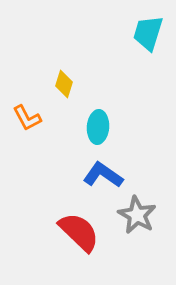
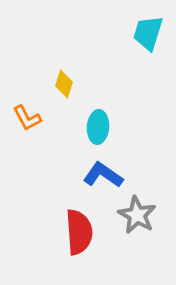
red semicircle: rotated 42 degrees clockwise
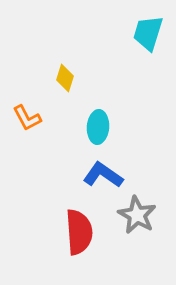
yellow diamond: moved 1 px right, 6 px up
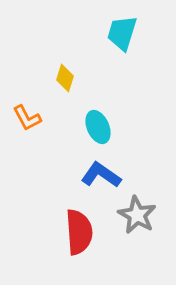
cyan trapezoid: moved 26 px left
cyan ellipse: rotated 28 degrees counterclockwise
blue L-shape: moved 2 px left
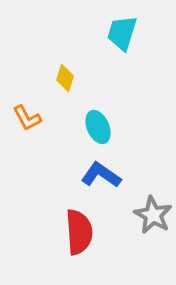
gray star: moved 16 px right
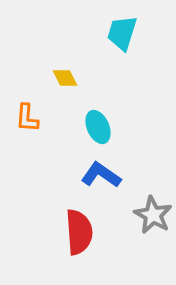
yellow diamond: rotated 44 degrees counterclockwise
orange L-shape: rotated 32 degrees clockwise
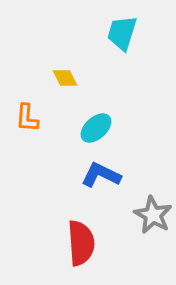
cyan ellipse: moved 2 px left, 1 px down; rotated 72 degrees clockwise
blue L-shape: rotated 9 degrees counterclockwise
red semicircle: moved 2 px right, 11 px down
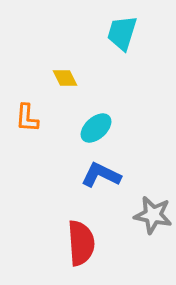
gray star: rotated 18 degrees counterclockwise
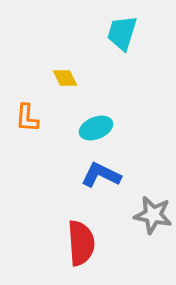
cyan ellipse: rotated 20 degrees clockwise
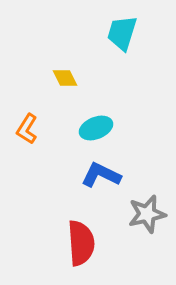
orange L-shape: moved 11 px down; rotated 28 degrees clockwise
gray star: moved 6 px left, 1 px up; rotated 24 degrees counterclockwise
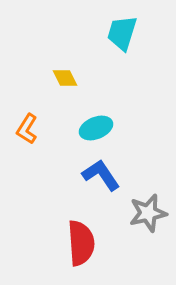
blue L-shape: rotated 30 degrees clockwise
gray star: moved 1 px right, 1 px up
